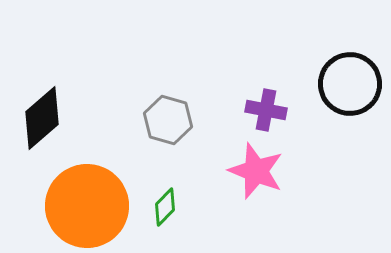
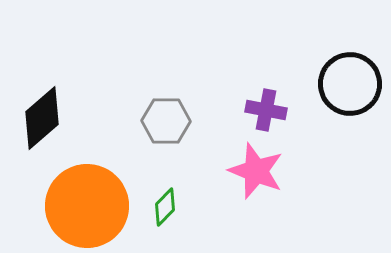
gray hexagon: moved 2 px left, 1 px down; rotated 15 degrees counterclockwise
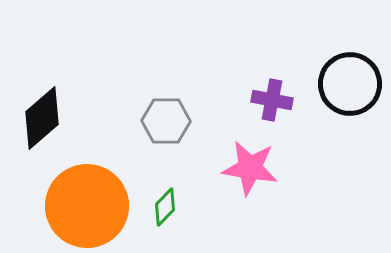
purple cross: moved 6 px right, 10 px up
pink star: moved 6 px left, 3 px up; rotated 12 degrees counterclockwise
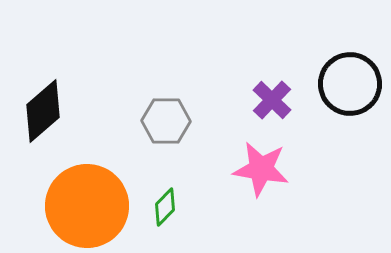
purple cross: rotated 33 degrees clockwise
black diamond: moved 1 px right, 7 px up
pink star: moved 11 px right, 1 px down
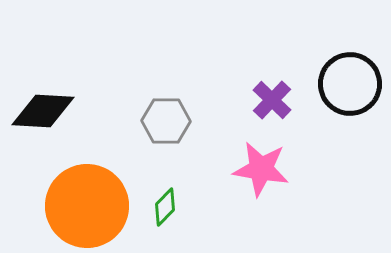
black diamond: rotated 44 degrees clockwise
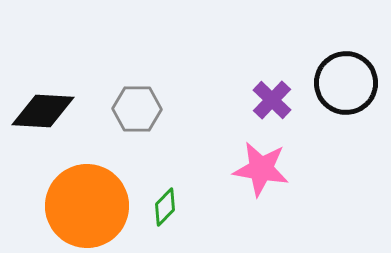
black circle: moved 4 px left, 1 px up
gray hexagon: moved 29 px left, 12 px up
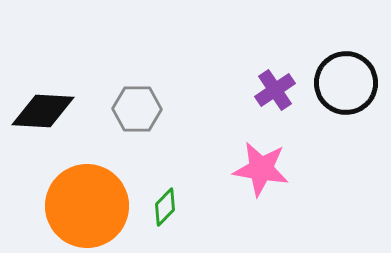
purple cross: moved 3 px right, 10 px up; rotated 12 degrees clockwise
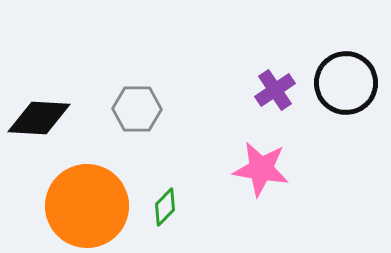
black diamond: moved 4 px left, 7 px down
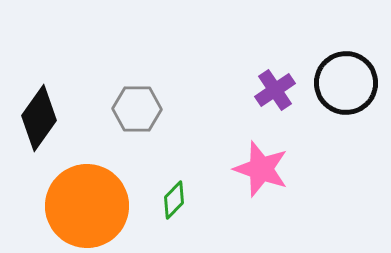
black diamond: rotated 58 degrees counterclockwise
pink star: rotated 10 degrees clockwise
green diamond: moved 9 px right, 7 px up
